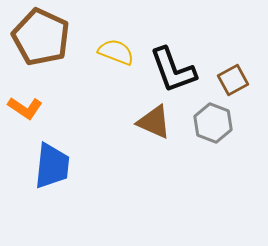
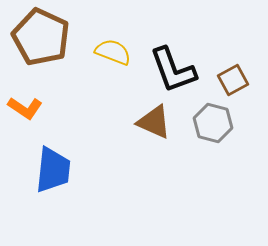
yellow semicircle: moved 3 px left
gray hexagon: rotated 6 degrees counterclockwise
blue trapezoid: moved 1 px right, 4 px down
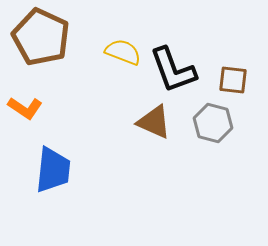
yellow semicircle: moved 10 px right
brown square: rotated 36 degrees clockwise
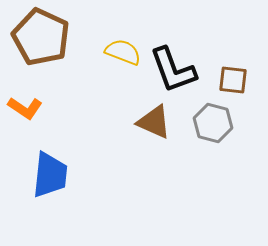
blue trapezoid: moved 3 px left, 5 px down
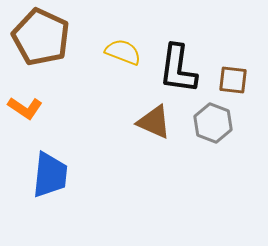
black L-shape: moved 5 px right, 1 px up; rotated 28 degrees clockwise
gray hexagon: rotated 6 degrees clockwise
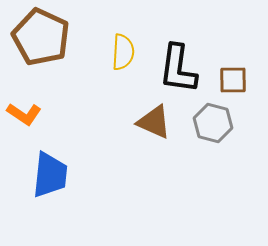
yellow semicircle: rotated 72 degrees clockwise
brown square: rotated 8 degrees counterclockwise
orange L-shape: moved 1 px left, 6 px down
gray hexagon: rotated 6 degrees counterclockwise
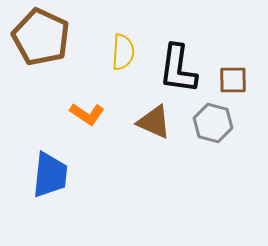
orange L-shape: moved 63 px right
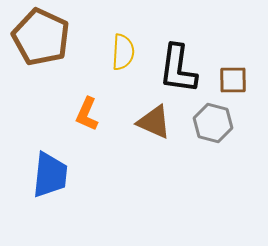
orange L-shape: rotated 80 degrees clockwise
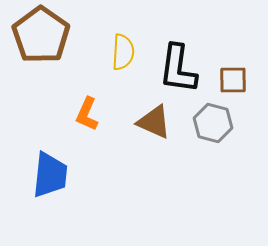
brown pentagon: moved 2 px up; rotated 10 degrees clockwise
